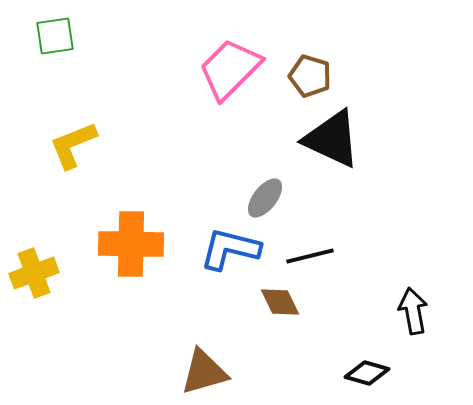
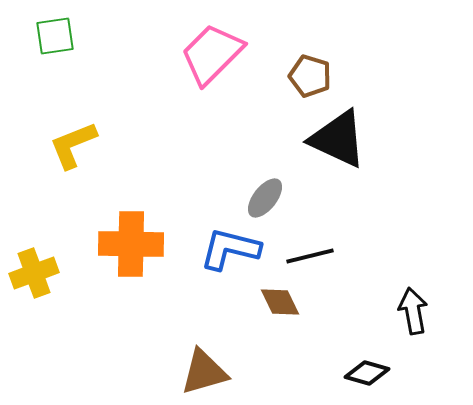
pink trapezoid: moved 18 px left, 15 px up
black triangle: moved 6 px right
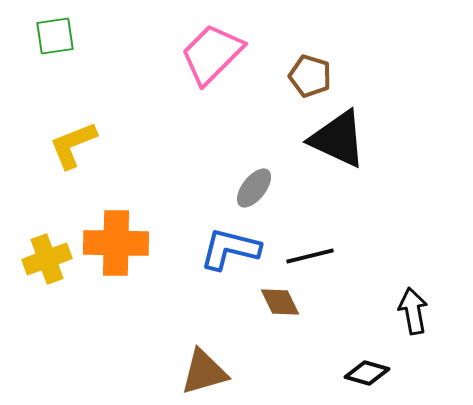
gray ellipse: moved 11 px left, 10 px up
orange cross: moved 15 px left, 1 px up
yellow cross: moved 13 px right, 14 px up
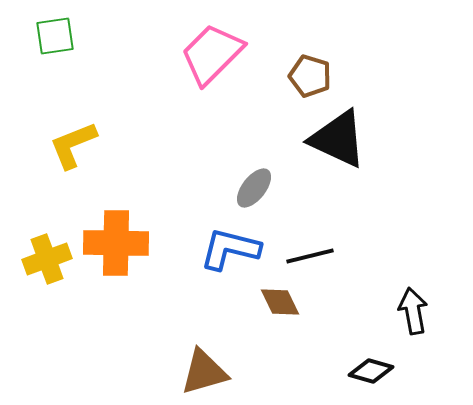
black diamond: moved 4 px right, 2 px up
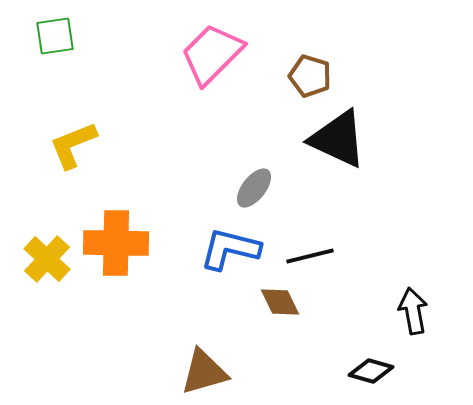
yellow cross: rotated 27 degrees counterclockwise
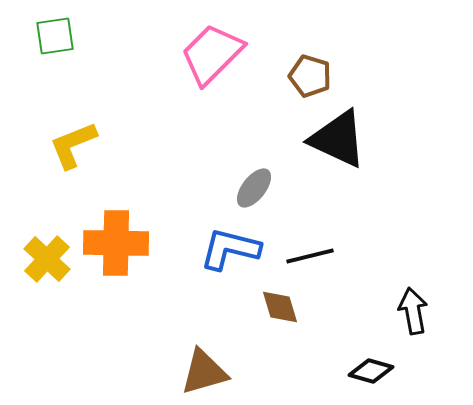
brown diamond: moved 5 px down; rotated 9 degrees clockwise
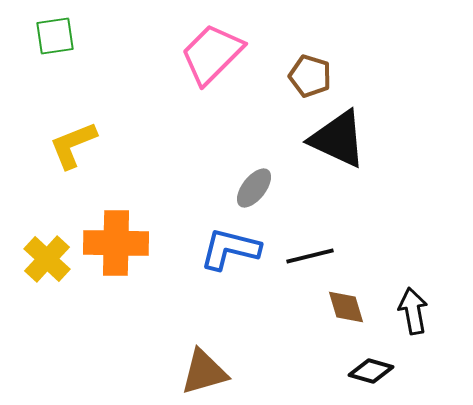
brown diamond: moved 66 px right
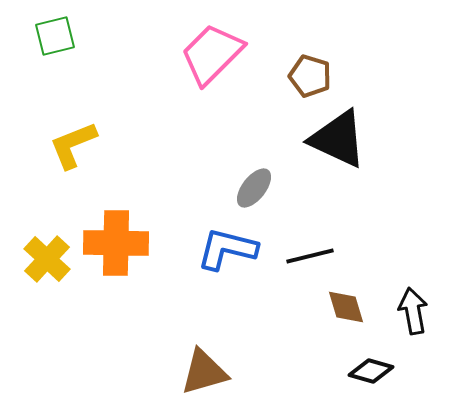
green square: rotated 6 degrees counterclockwise
blue L-shape: moved 3 px left
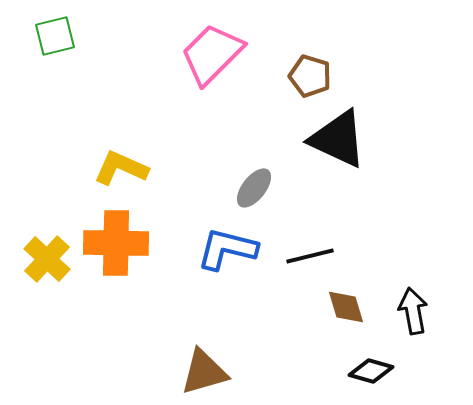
yellow L-shape: moved 48 px right, 23 px down; rotated 46 degrees clockwise
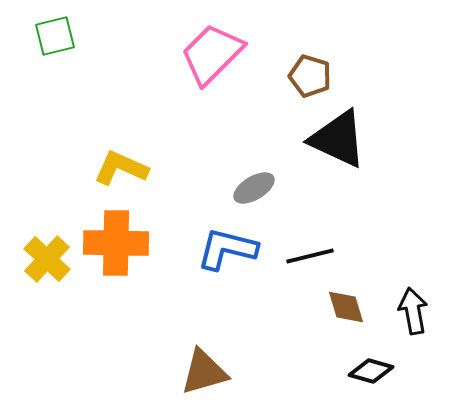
gray ellipse: rotated 21 degrees clockwise
